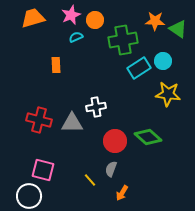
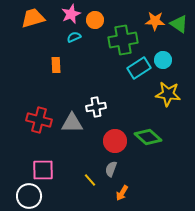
pink star: moved 1 px up
green triangle: moved 1 px right, 5 px up
cyan semicircle: moved 2 px left
cyan circle: moved 1 px up
pink square: rotated 15 degrees counterclockwise
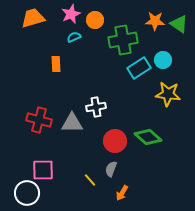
orange rectangle: moved 1 px up
white circle: moved 2 px left, 3 px up
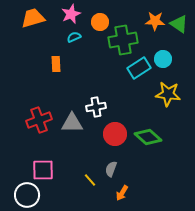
orange circle: moved 5 px right, 2 px down
cyan circle: moved 1 px up
red cross: rotated 35 degrees counterclockwise
red circle: moved 7 px up
white circle: moved 2 px down
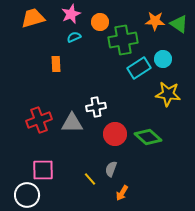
yellow line: moved 1 px up
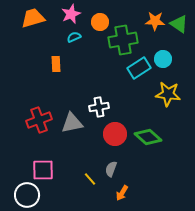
white cross: moved 3 px right
gray triangle: rotated 10 degrees counterclockwise
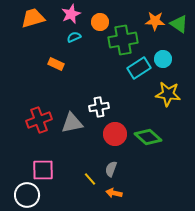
orange rectangle: rotated 63 degrees counterclockwise
orange arrow: moved 8 px left; rotated 70 degrees clockwise
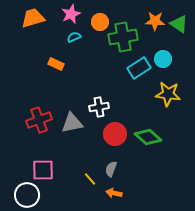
green cross: moved 3 px up
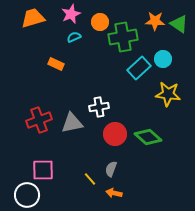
cyan rectangle: rotated 10 degrees counterclockwise
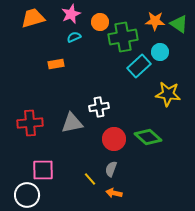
cyan circle: moved 3 px left, 7 px up
orange rectangle: rotated 35 degrees counterclockwise
cyan rectangle: moved 2 px up
red cross: moved 9 px left, 3 px down; rotated 15 degrees clockwise
red circle: moved 1 px left, 5 px down
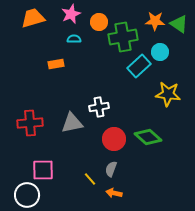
orange circle: moved 1 px left
cyan semicircle: moved 2 px down; rotated 24 degrees clockwise
